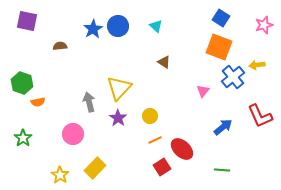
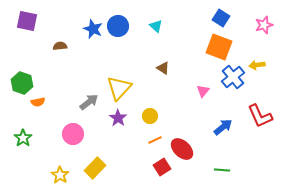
blue star: rotated 18 degrees counterclockwise
brown triangle: moved 1 px left, 6 px down
gray arrow: rotated 66 degrees clockwise
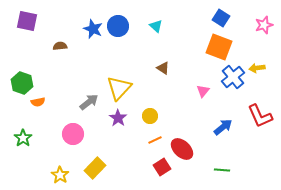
yellow arrow: moved 3 px down
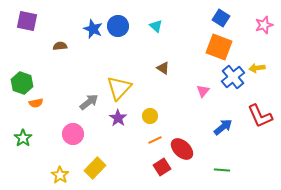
orange semicircle: moved 2 px left, 1 px down
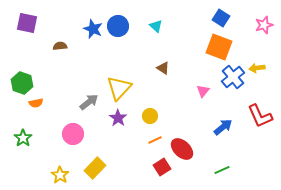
purple square: moved 2 px down
green line: rotated 28 degrees counterclockwise
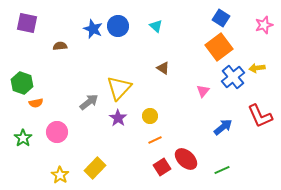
orange square: rotated 32 degrees clockwise
pink circle: moved 16 px left, 2 px up
red ellipse: moved 4 px right, 10 px down
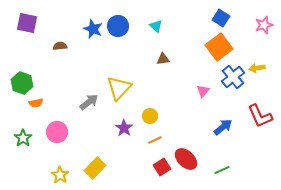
brown triangle: moved 9 px up; rotated 40 degrees counterclockwise
purple star: moved 6 px right, 10 px down
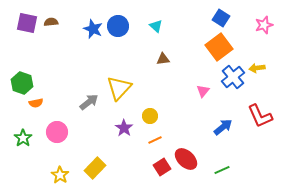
brown semicircle: moved 9 px left, 24 px up
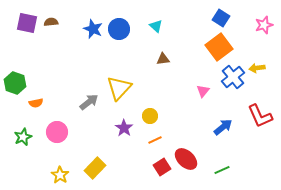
blue circle: moved 1 px right, 3 px down
green hexagon: moved 7 px left
green star: moved 1 px up; rotated 12 degrees clockwise
